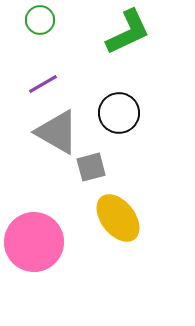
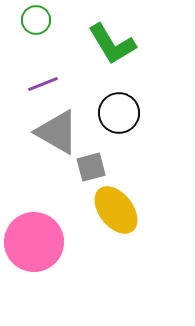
green circle: moved 4 px left
green L-shape: moved 16 px left, 12 px down; rotated 84 degrees clockwise
purple line: rotated 8 degrees clockwise
yellow ellipse: moved 2 px left, 8 px up
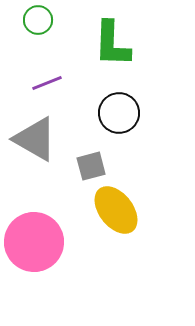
green circle: moved 2 px right
green L-shape: rotated 33 degrees clockwise
purple line: moved 4 px right, 1 px up
gray triangle: moved 22 px left, 7 px down
gray square: moved 1 px up
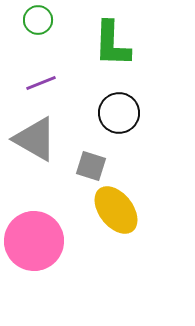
purple line: moved 6 px left
gray square: rotated 32 degrees clockwise
pink circle: moved 1 px up
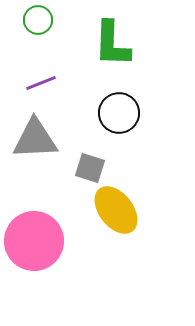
gray triangle: rotated 33 degrees counterclockwise
gray square: moved 1 px left, 2 px down
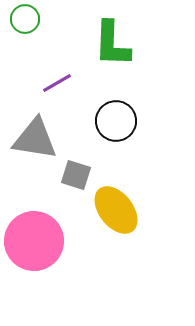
green circle: moved 13 px left, 1 px up
purple line: moved 16 px right; rotated 8 degrees counterclockwise
black circle: moved 3 px left, 8 px down
gray triangle: rotated 12 degrees clockwise
gray square: moved 14 px left, 7 px down
